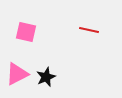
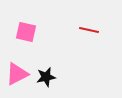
black star: rotated 12 degrees clockwise
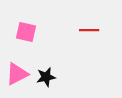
red line: rotated 12 degrees counterclockwise
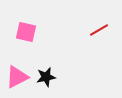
red line: moved 10 px right; rotated 30 degrees counterclockwise
pink triangle: moved 3 px down
